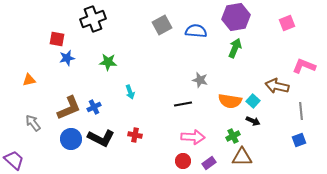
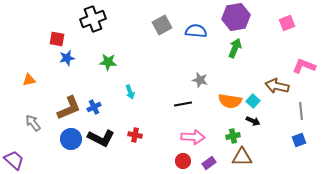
green cross: rotated 16 degrees clockwise
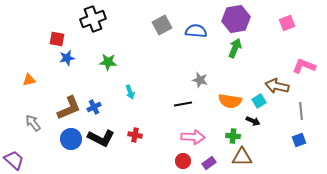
purple hexagon: moved 2 px down
cyan square: moved 6 px right; rotated 16 degrees clockwise
green cross: rotated 16 degrees clockwise
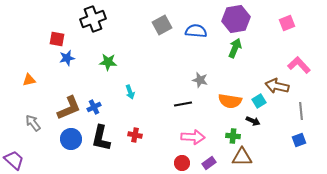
pink L-shape: moved 5 px left, 1 px up; rotated 25 degrees clockwise
black L-shape: rotated 76 degrees clockwise
red circle: moved 1 px left, 2 px down
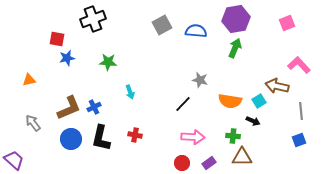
black line: rotated 36 degrees counterclockwise
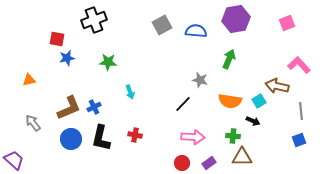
black cross: moved 1 px right, 1 px down
green arrow: moved 6 px left, 11 px down
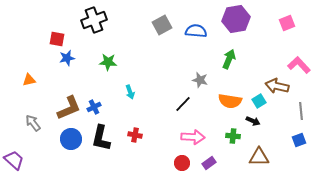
brown triangle: moved 17 px right
